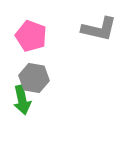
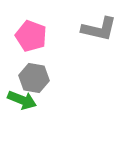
green arrow: rotated 56 degrees counterclockwise
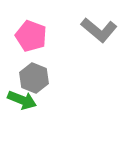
gray L-shape: moved 1 px down; rotated 27 degrees clockwise
gray hexagon: rotated 12 degrees clockwise
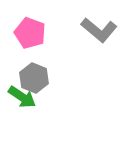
pink pentagon: moved 1 px left, 3 px up
green arrow: moved 3 px up; rotated 12 degrees clockwise
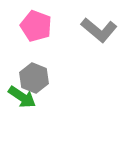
pink pentagon: moved 6 px right, 7 px up
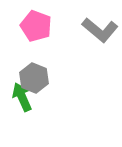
gray L-shape: moved 1 px right
green arrow: rotated 148 degrees counterclockwise
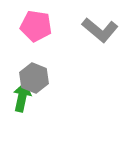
pink pentagon: rotated 12 degrees counterclockwise
green arrow: rotated 36 degrees clockwise
